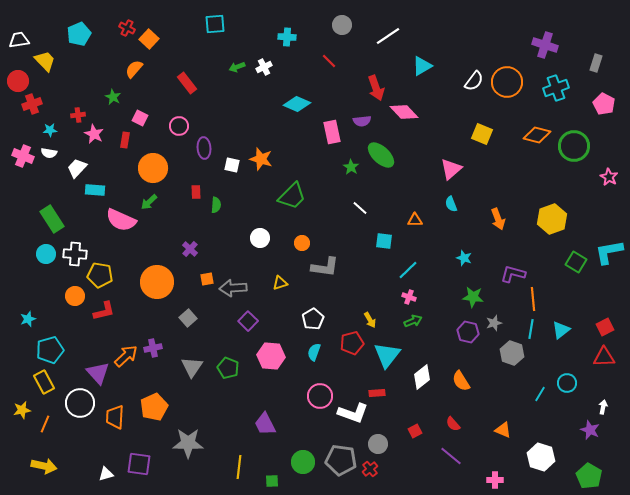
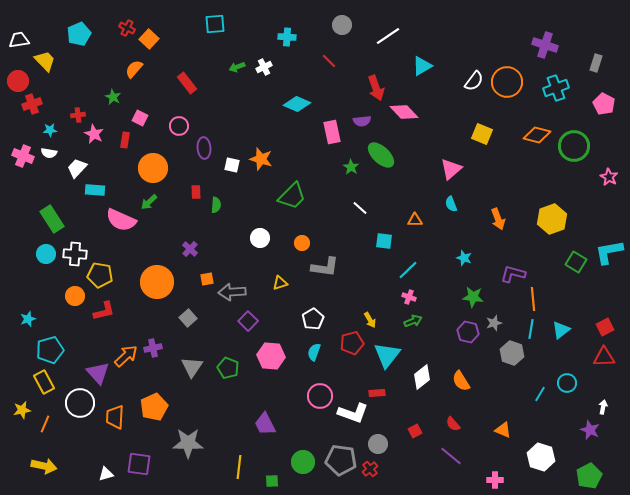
gray arrow at (233, 288): moved 1 px left, 4 px down
green pentagon at (589, 476): rotated 15 degrees clockwise
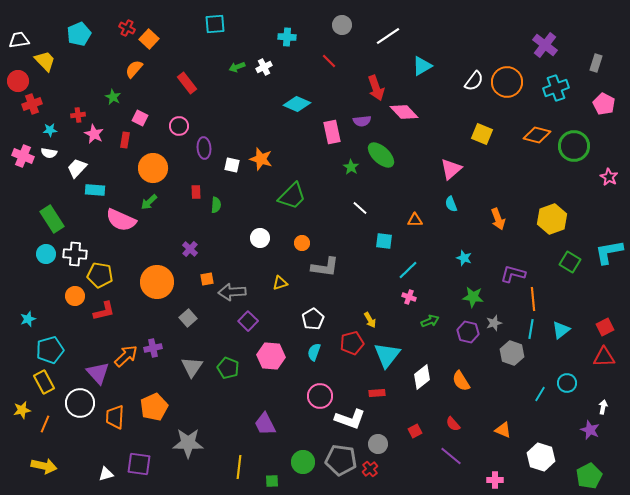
purple cross at (545, 45): rotated 20 degrees clockwise
green square at (576, 262): moved 6 px left
green arrow at (413, 321): moved 17 px right
white L-shape at (353, 413): moved 3 px left, 6 px down
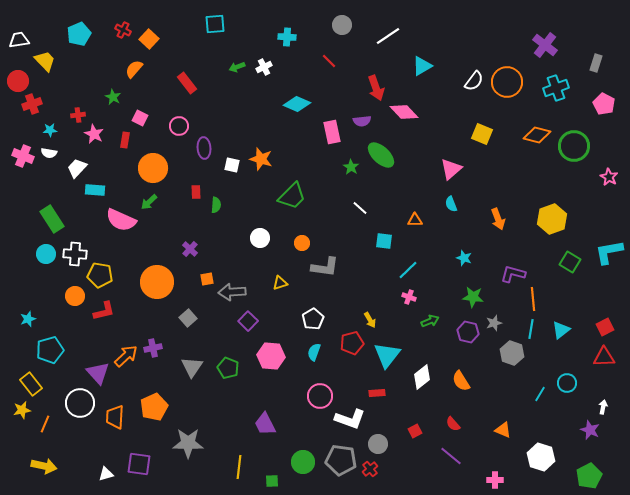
red cross at (127, 28): moved 4 px left, 2 px down
yellow rectangle at (44, 382): moved 13 px left, 2 px down; rotated 10 degrees counterclockwise
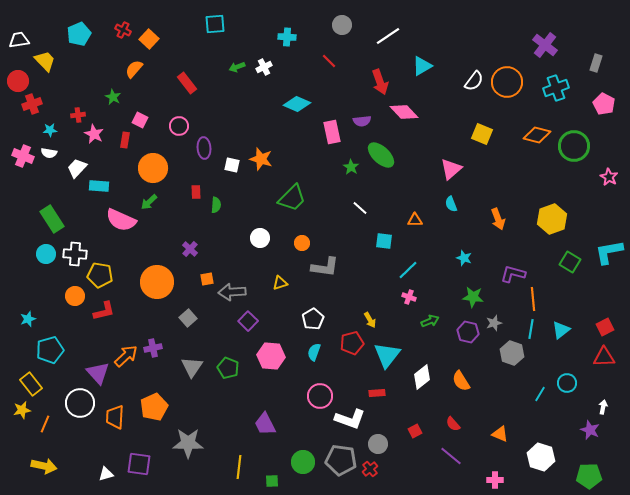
red arrow at (376, 88): moved 4 px right, 6 px up
pink square at (140, 118): moved 2 px down
cyan rectangle at (95, 190): moved 4 px right, 4 px up
green trapezoid at (292, 196): moved 2 px down
orange triangle at (503, 430): moved 3 px left, 4 px down
green pentagon at (589, 476): rotated 25 degrees clockwise
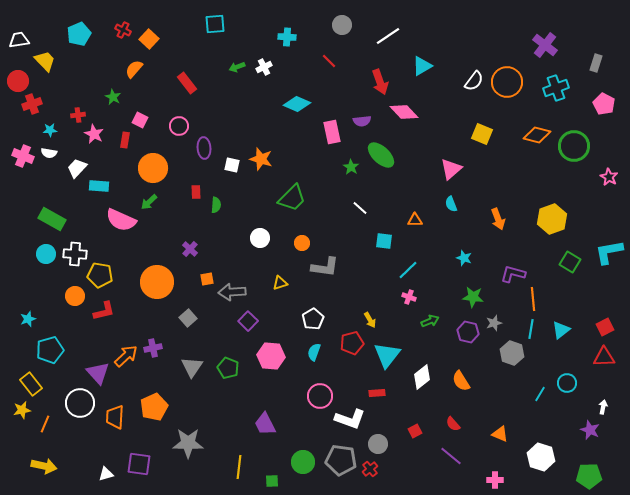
green rectangle at (52, 219): rotated 28 degrees counterclockwise
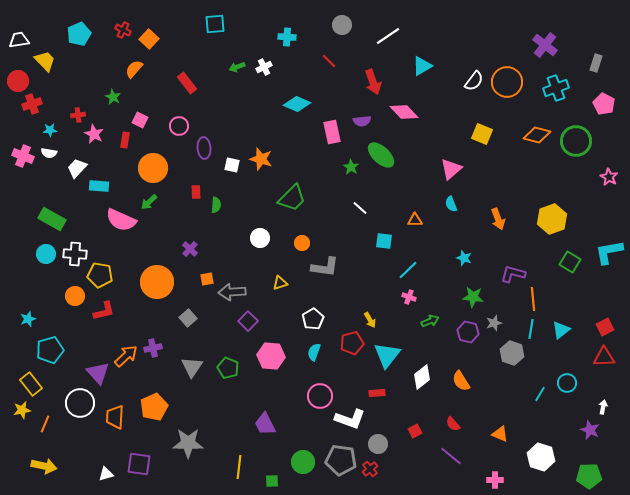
red arrow at (380, 82): moved 7 px left
green circle at (574, 146): moved 2 px right, 5 px up
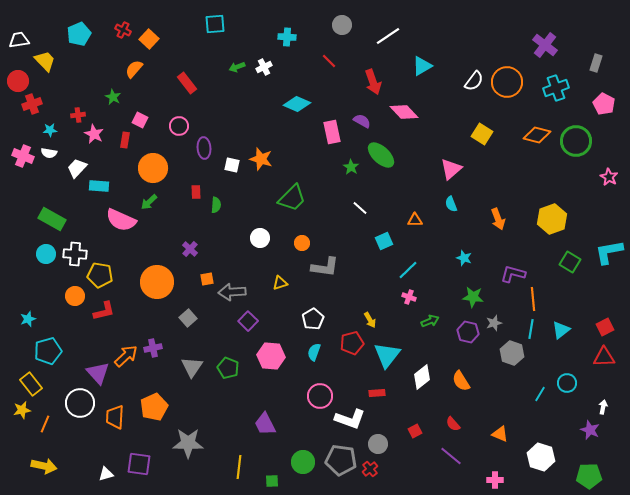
purple semicircle at (362, 121): rotated 144 degrees counterclockwise
yellow square at (482, 134): rotated 10 degrees clockwise
cyan square at (384, 241): rotated 30 degrees counterclockwise
cyan pentagon at (50, 350): moved 2 px left, 1 px down
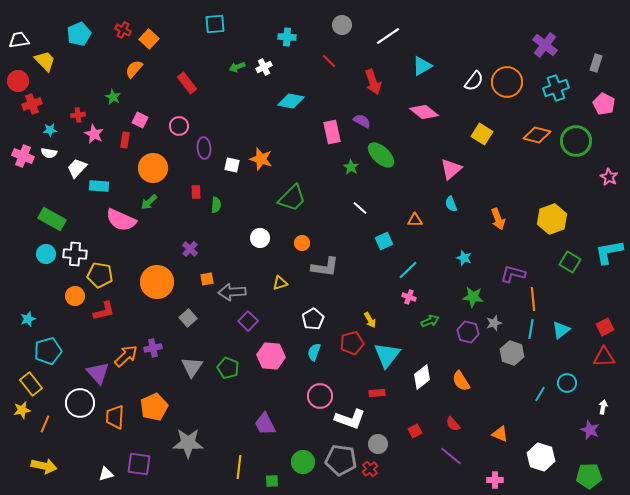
cyan diamond at (297, 104): moved 6 px left, 3 px up; rotated 12 degrees counterclockwise
pink diamond at (404, 112): moved 20 px right; rotated 8 degrees counterclockwise
